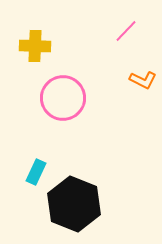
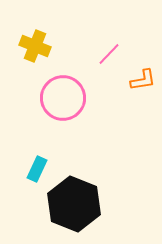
pink line: moved 17 px left, 23 px down
yellow cross: rotated 20 degrees clockwise
orange L-shape: rotated 36 degrees counterclockwise
cyan rectangle: moved 1 px right, 3 px up
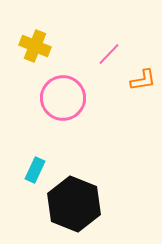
cyan rectangle: moved 2 px left, 1 px down
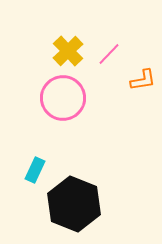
yellow cross: moved 33 px right, 5 px down; rotated 24 degrees clockwise
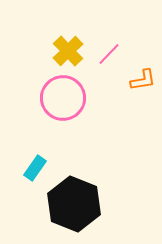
cyan rectangle: moved 2 px up; rotated 10 degrees clockwise
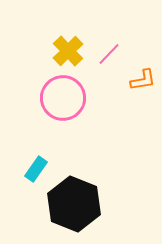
cyan rectangle: moved 1 px right, 1 px down
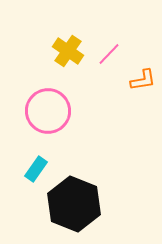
yellow cross: rotated 12 degrees counterclockwise
pink circle: moved 15 px left, 13 px down
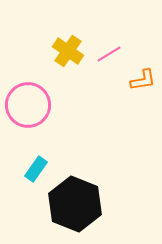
pink line: rotated 15 degrees clockwise
pink circle: moved 20 px left, 6 px up
black hexagon: moved 1 px right
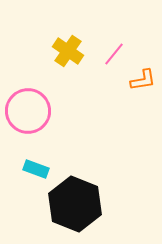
pink line: moved 5 px right; rotated 20 degrees counterclockwise
pink circle: moved 6 px down
cyan rectangle: rotated 75 degrees clockwise
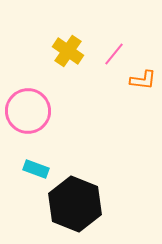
orange L-shape: rotated 16 degrees clockwise
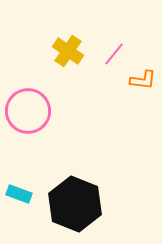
cyan rectangle: moved 17 px left, 25 px down
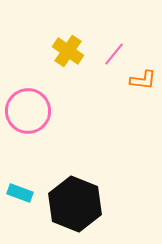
cyan rectangle: moved 1 px right, 1 px up
